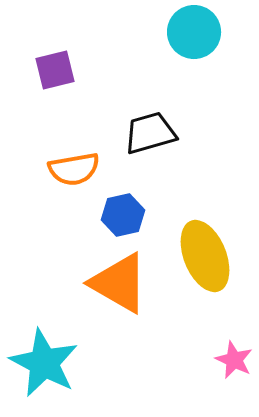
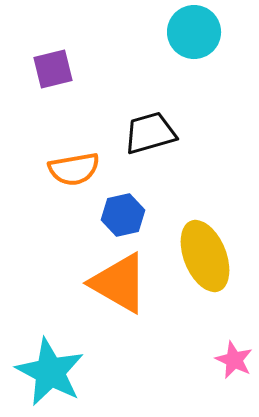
purple square: moved 2 px left, 1 px up
cyan star: moved 6 px right, 9 px down
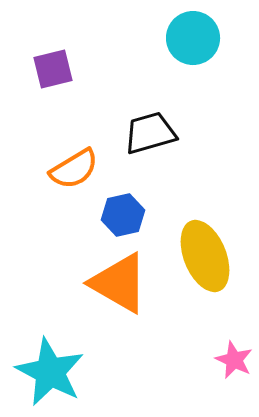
cyan circle: moved 1 px left, 6 px down
orange semicircle: rotated 21 degrees counterclockwise
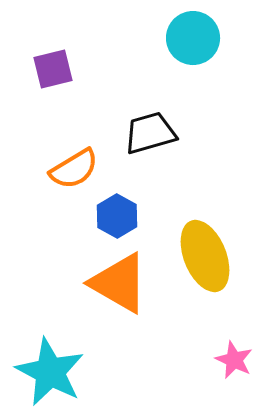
blue hexagon: moved 6 px left, 1 px down; rotated 18 degrees counterclockwise
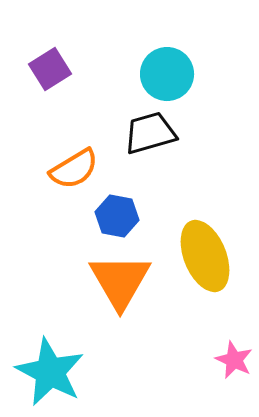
cyan circle: moved 26 px left, 36 px down
purple square: moved 3 px left; rotated 18 degrees counterclockwise
blue hexagon: rotated 18 degrees counterclockwise
orange triangle: moved 1 px right, 2 px up; rotated 30 degrees clockwise
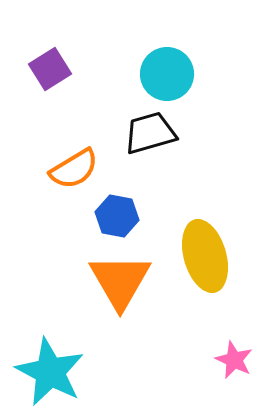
yellow ellipse: rotated 6 degrees clockwise
